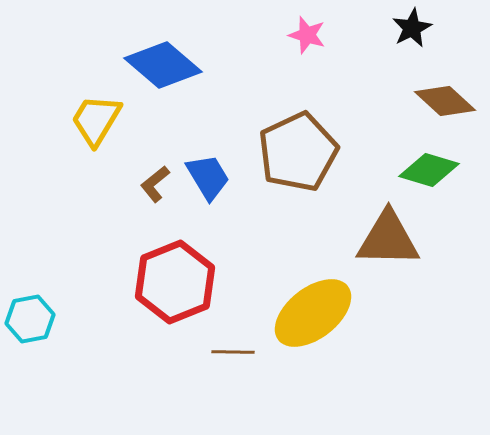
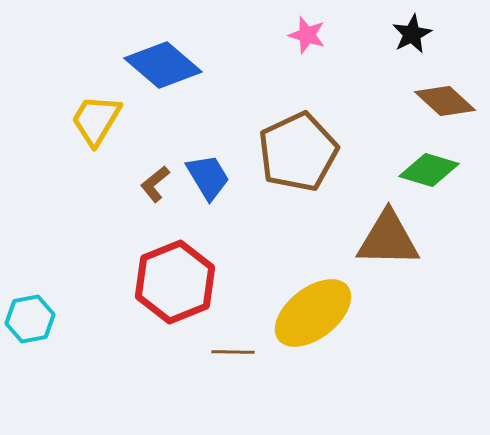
black star: moved 6 px down
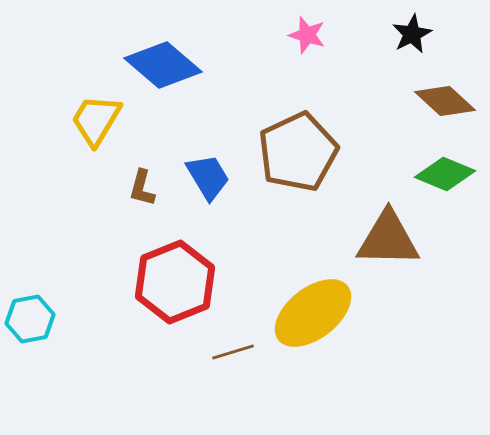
green diamond: moved 16 px right, 4 px down; rotated 6 degrees clockwise
brown L-shape: moved 13 px left, 4 px down; rotated 36 degrees counterclockwise
brown line: rotated 18 degrees counterclockwise
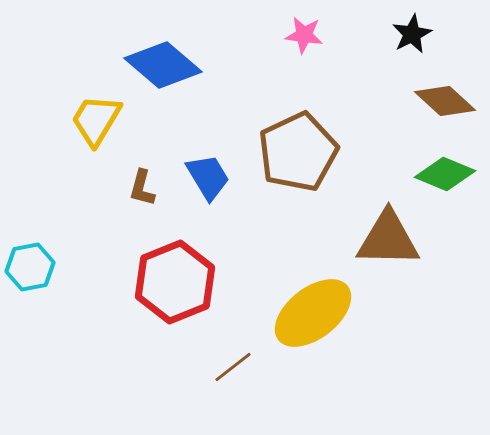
pink star: moved 3 px left; rotated 9 degrees counterclockwise
cyan hexagon: moved 52 px up
brown line: moved 15 px down; rotated 21 degrees counterclockwise
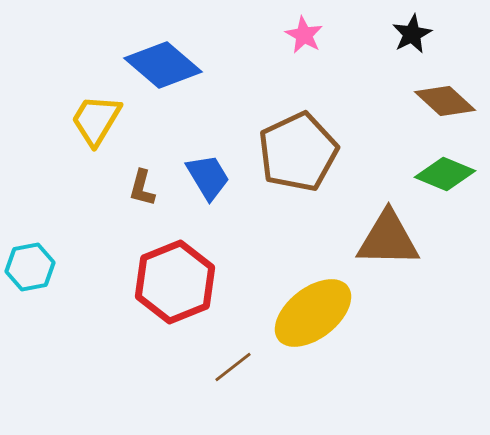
pink star: rotated 21 degrees clockwise
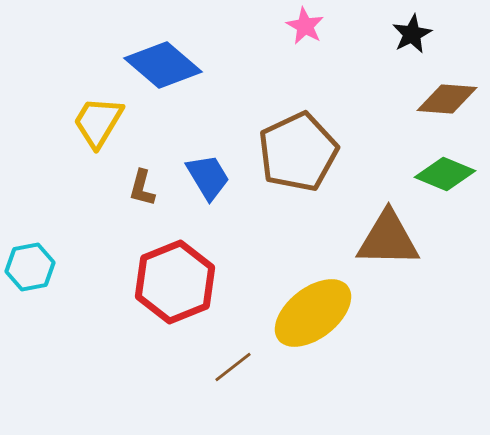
pink star: moved 1 px right, 9 px up
brown diamond: moved 2 px right, 2 px up; rotated 38 degrees counterclockwise
yellow trapezoid: moved 2 px right, 2 px down
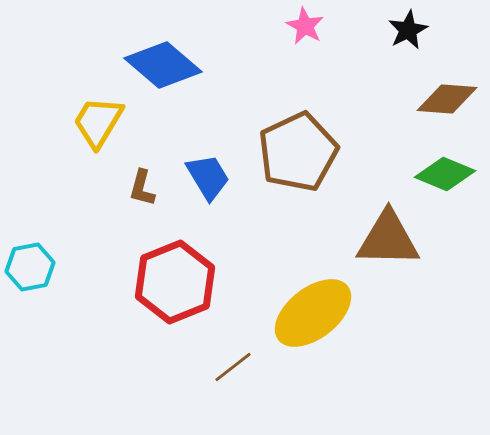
black star: moved 4 px left, 4 px up
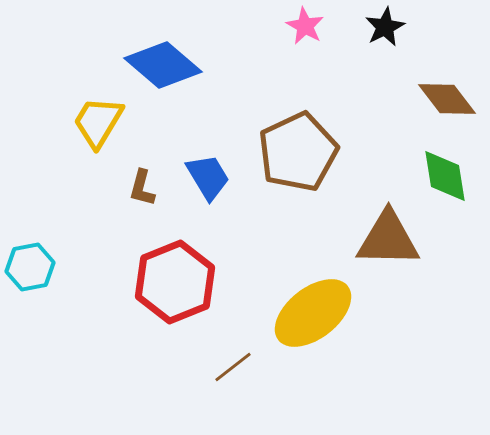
black star: moved 23 px left, 3 px up
brown diamond: rotated 48 degrees clockwise
green diamond: moved 2 px down; rotated 58 degrees clockwise
